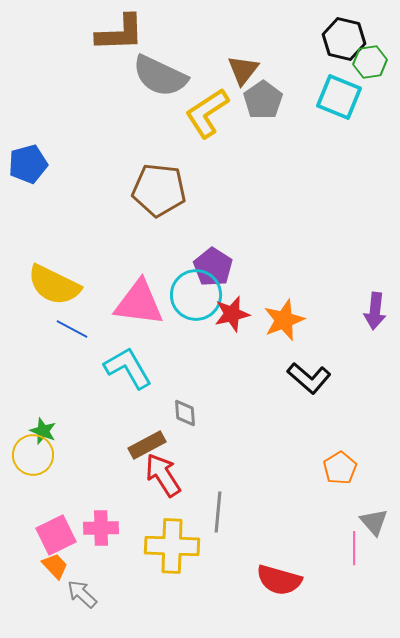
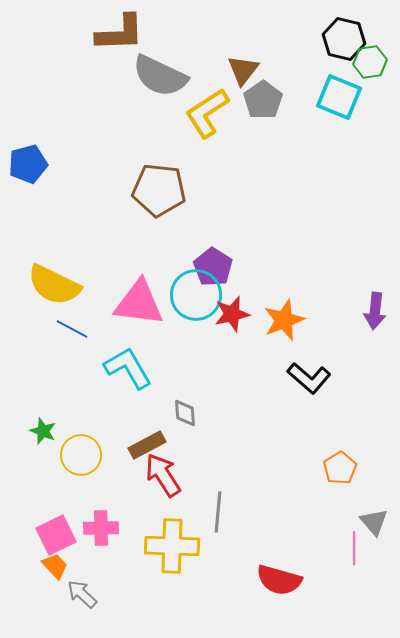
yellow circle: moved 48 px right
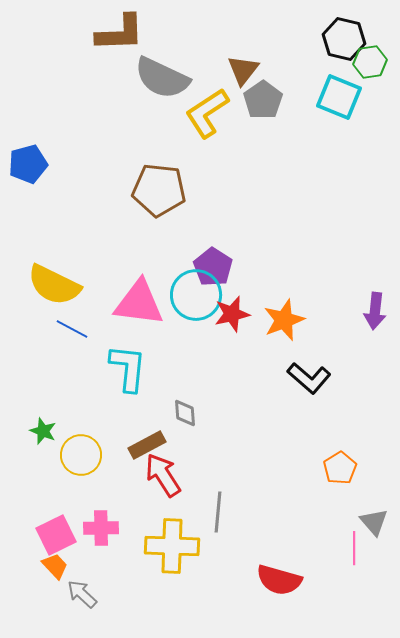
gray semicircle: moved 2 px right, 2 px down
cyan L-shape: rotated 36 degrees clockwise
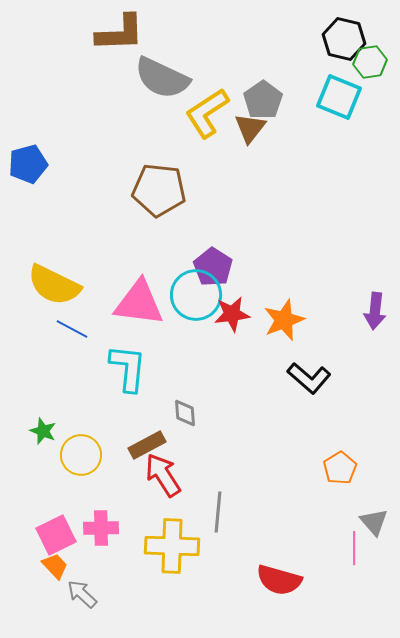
brown triangle: moved 7 px right, 58 px down
red star: rotated 6 degrees clockwise
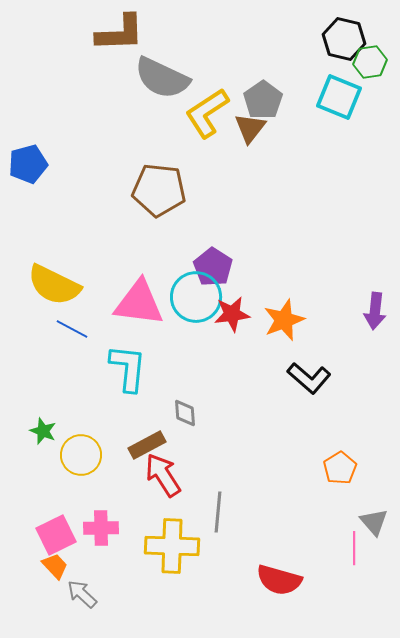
cyan circle: moved 2 px down
